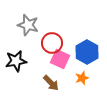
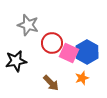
pink square: moved 9 px right, 6 px up
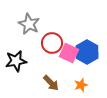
gray star: moved 1 px right, 1 px up; rotated 10 degrees clockwise
orange star: moved 1 px left, 7 px down
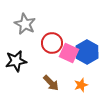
gray star: moved 4 px left
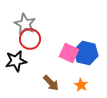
red circle: moved 22 px left, 4 px up
blue hexagon: moved 1 px left, 1 px down; rotated 15 degrees counterclockwise
orange star: rotated 24 degrees counterclockwise
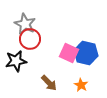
brown arrow: moved 2 px left
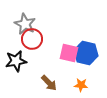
red circle: moved 2 px right
pink square: rotated 12 degrees counterclockwise
orange star: rotated 24 degrees counterclockwise
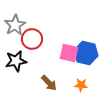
gray star: moved 10 px left, 1 px down; rotated 15 degrees clockwise
